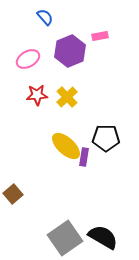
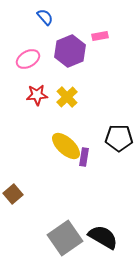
black pentagon: moved 13 px right
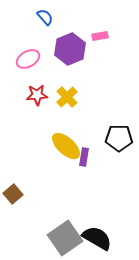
purple hexagon: moved 2 px up
black semicircle: moved 6 px left, 1 px down
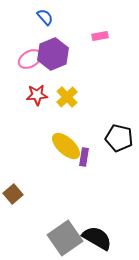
purple hexagon: moved 17 px left, 5 px down
pink ellipse: moved 2 px right
black pentagon: rotated 12 degrees clockwise
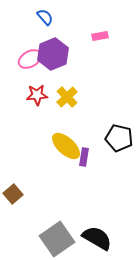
gray square: moved 8 px left, 1 px down
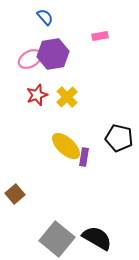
purple hexagon: rotated 12 degrees clockwise
red star: rotated 15 degrees counterclockwise
brown square: moved 2 px right
gray square: rotated 16 degrees counterclockwise
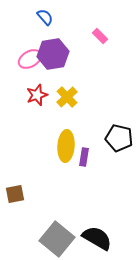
pink rectangle: rotated 56 degrees clockwise
yellow ellipse: rotated 52 degrees clockwise
brown square: rotated 30 degrees clockwise
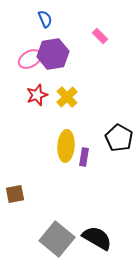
blue semicircle: moved 2 px down; rotated 18 degrees clockwise
black pentagon: rotated 16 degrees clockwise
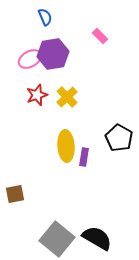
blue semicircle: moved 2 px up
yellow ellipse: rotated 8 degrees counterclockwise
